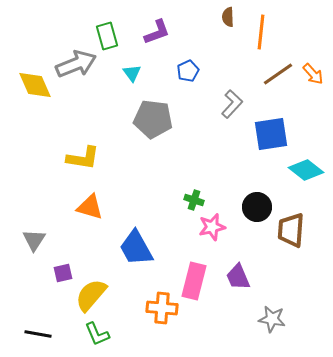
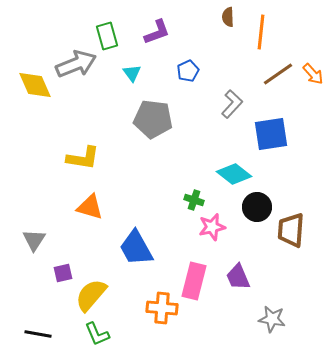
cyan diamond: moved 72 px left, 4 px down
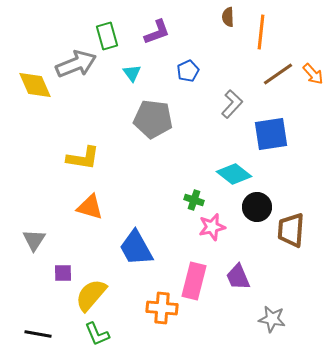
purple square: rotated 12 degrees clockwise
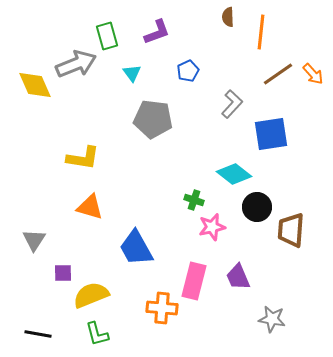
yellow semicircle: rotated 27 degrees clockwise
green L-shape: rotated 8 degrees clockwise
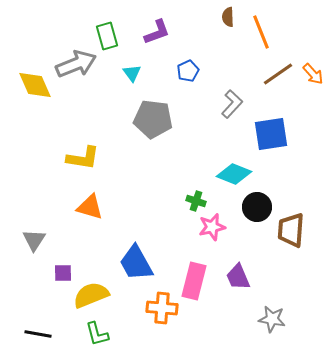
orange line: rotated 28 degrees counterclockwise
cyan diamond: rotated 16 degrees counterclockwise
green cross: moved 2 px right, 1 px down
blue trapezoid: moved 15 px down
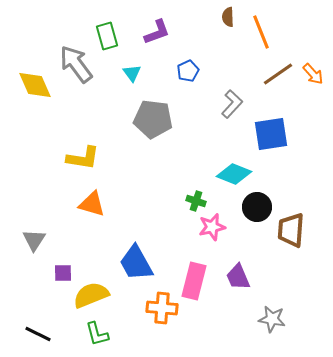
gray arrow: rotated 105 degrees counterclockwise
orange triangle: moved 2 px right, 3 px up
black line: rotated 16 degrees clockwise
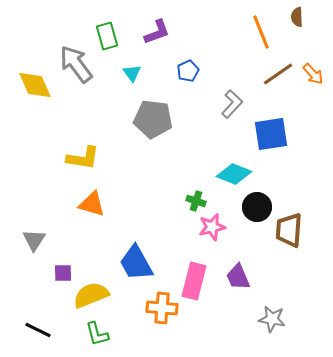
brown semicircle: moved 69 px right
brown trapezoid: moved 2 px left
black line: moved 4 px up
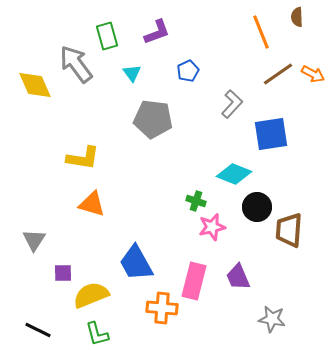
orange arrow: rotated 20 degrees counterclockwise
